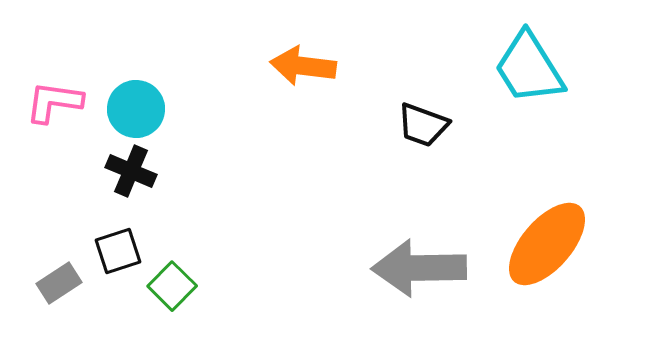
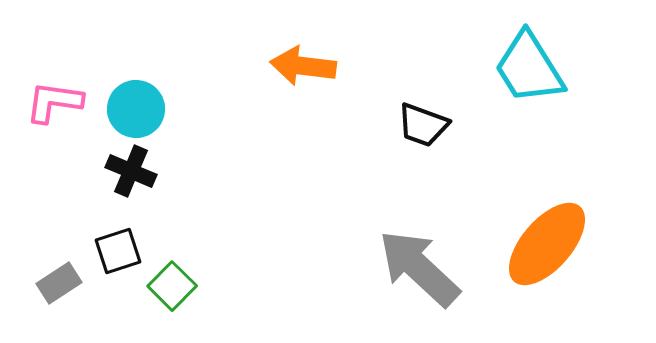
gray arrow: rotated 44 degrees clockwise
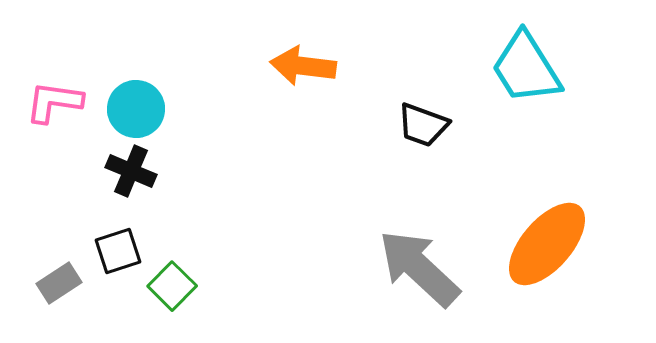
cyan trapezoid: moved 3 px left
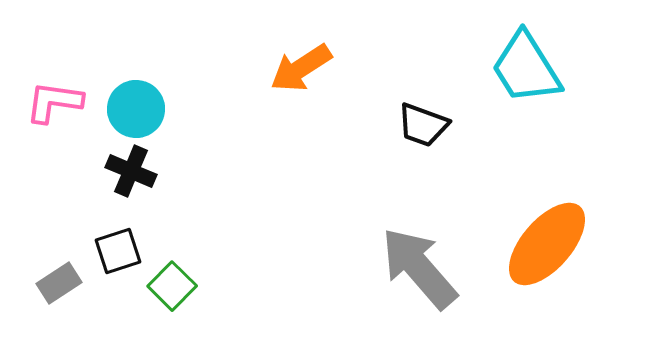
orange arrow: moved 2 px left, 2 px down; rotated 40 degrees counterclockwise
gray arrow: rotated 6 degrees clockwise
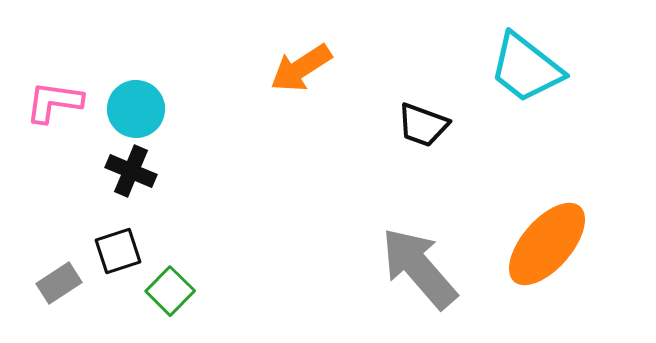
cyan trapezoid: rotated 20 degrees counterclockwise
green square: moved 2 px left, 5 px down
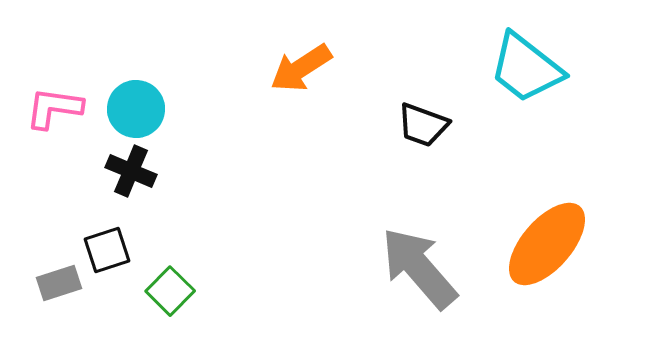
pink L-shape: moved 6 px down
black square: moved 11 px left, 1 px up
gray rectangle: rotated 15 degrees clockwise
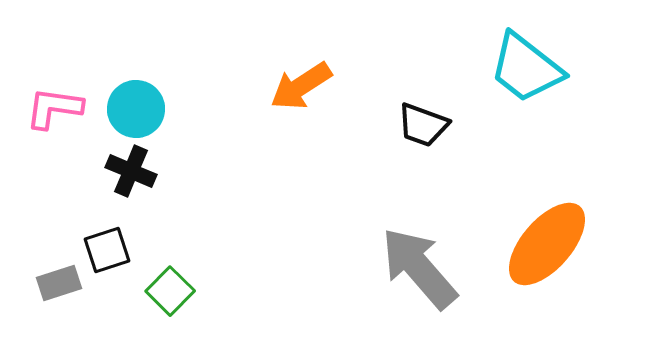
orange arrow: moved 18 px down
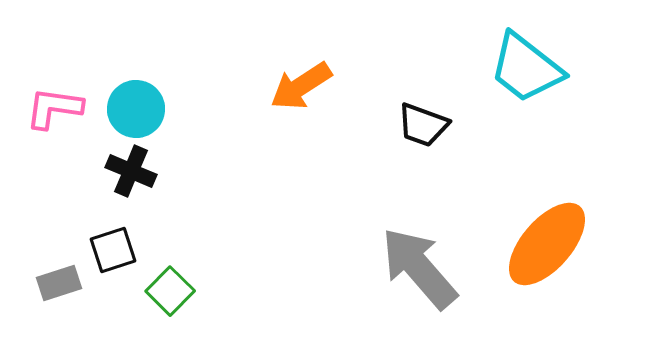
black square: moved 6 px right
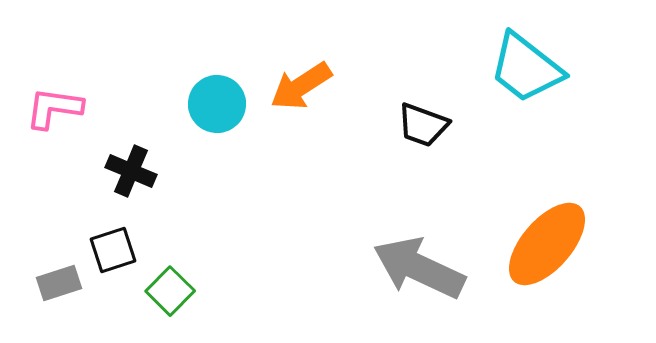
cyan circle: moved 81 px right, 5 px up
gray arrow: rotated 24 degrees counterclockwise
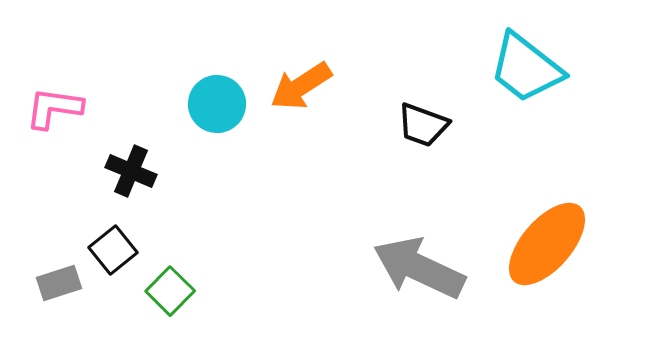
black square: rotated 21 degrees counterclockwise
